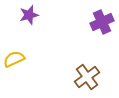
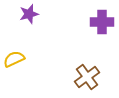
purple star: moved 1 px up
purple cross: rotated 25 degrees clockwise
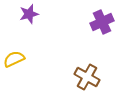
purple cross: rotated 25 degrees counterclockwise
brown cross: rotated 25 degrees counterclockwise
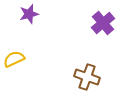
purple cross: moved 1 px right, 1 px down; rotated 15 degrees counterclockwise
brown cross: rotated 10 degrees counterclockwise
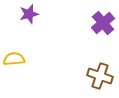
yellow semicircle: rotated 20 degrees clockwise
brown cross: moved 13 px right, 1 px up
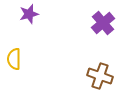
yellow semicircle: rotated 85 degrees counterclockwise
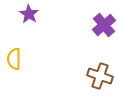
purple star: rotated 24 degrees counterclockwise
purple cross: moved 1 px right, 2 px down
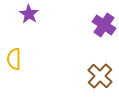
purple cross: rotated 15 degrees counterclockwise
brown cross: rotated 25 degrees clockwise
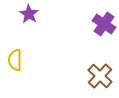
purple cross: moved 1 px up
yellow semicircle: moved 1 px right, 1 px down
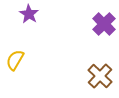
purple cross: rotated 10 degrees clockwise
yellow semicircle: rotated 30 degrees clockwise
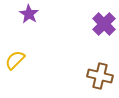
yellow semicircle: rotated 15 degrees clockwise
brown cross: rotated 30 degrees counterclockwise
